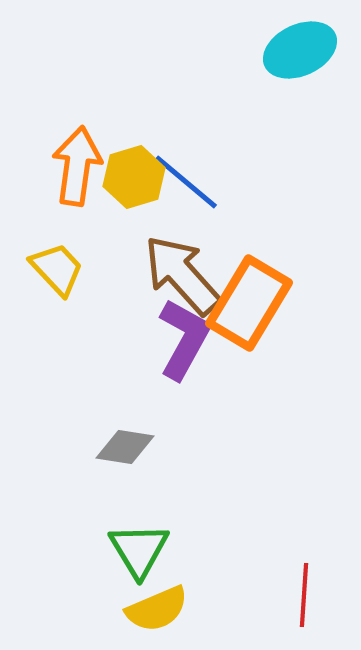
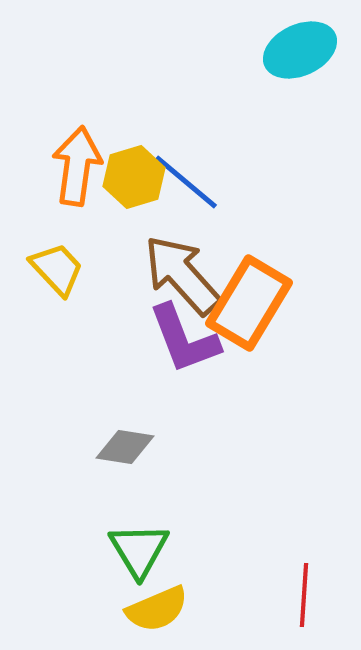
purple L-shape: rotated 130 degrees clockwise
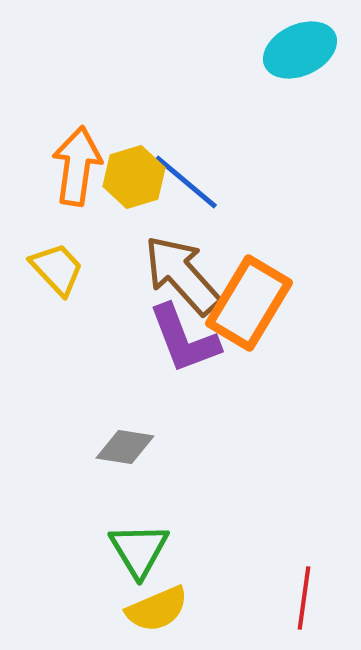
red line: moved 3 px down; rotated 4 degrees clockwise
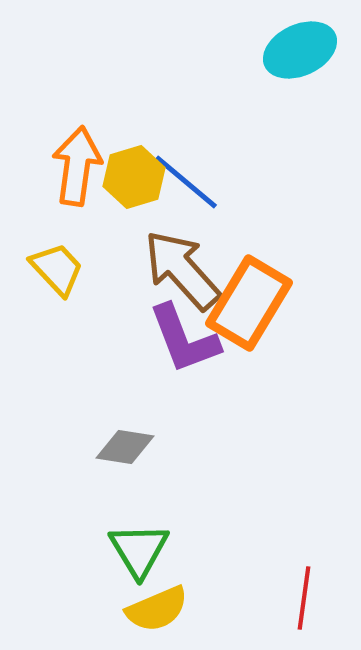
brown arrow: moved 5 px up
